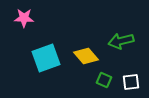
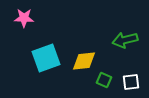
green arrow: moved 4 px right, 1 px up
yellow diamond: moved 2 px left, 5 px down; rotated 55 degrees counterclockwise
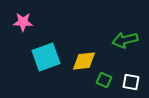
pink star: moved 1 px left, 4 px down
cyan square: moved 1 px up
white square: rotated 18 degrees clockwise
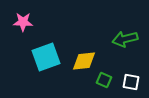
green arrow: moved 1 px up
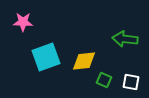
green arrow: rotated 20 degrees clockwise
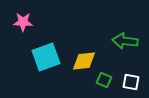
green arrow: moved 2 px down
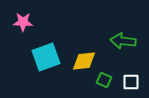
green arrow: moved 2 px left
white square: rotated 12 degrees counterclockwise
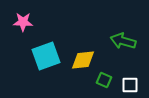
green arrow: rotated 10 degrees clockwise
cyan square: moved 1 px up
yellow diamond: moved 1 px left, 1 px up
white square: moved 1 px left, 3 px down
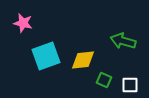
pink star: moved 1 px down; rotated 12 degrees clockwise
